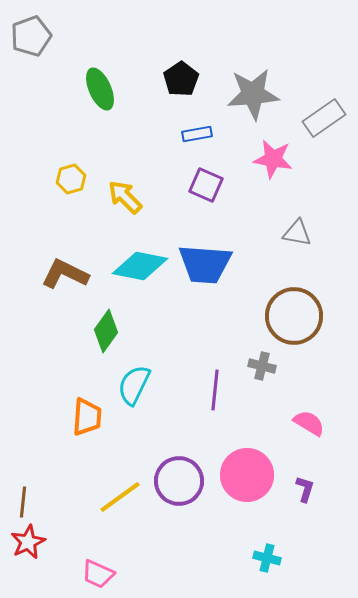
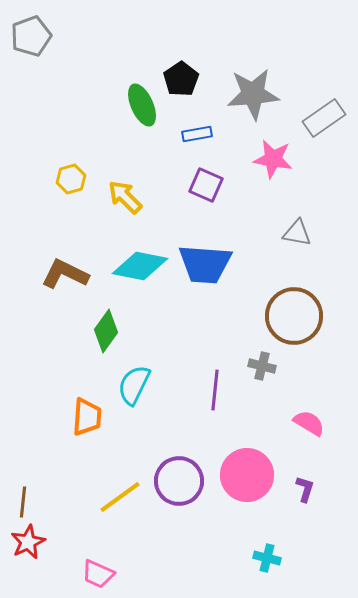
green ellipse: moved 42 px right, 16 px down
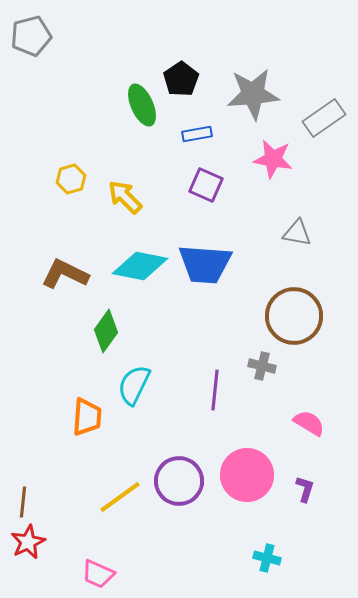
gray pentagon: rotated 6 degrees clockwise
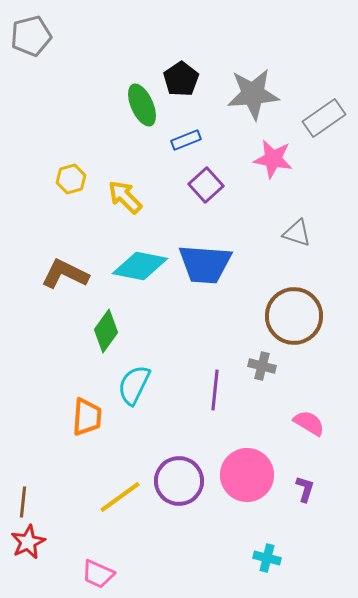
blue rectangle: moved 11 px left, 6 px down; rotated 12 degrees counterclockwise
purple square: rotated 24 degrees clockwise
gray triangle: rotated 8 degrees clockwise
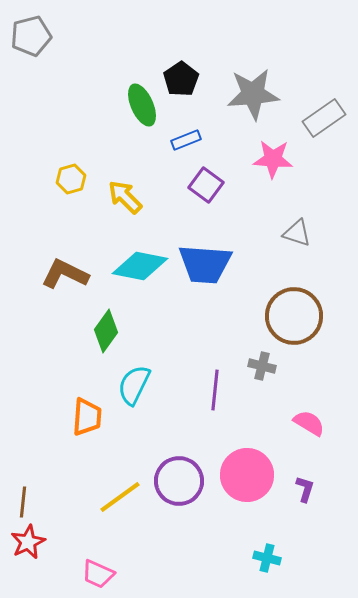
pink star: rotated 6 degrees counterclockwise
purple square: rotated 12 degrees counterclockwise
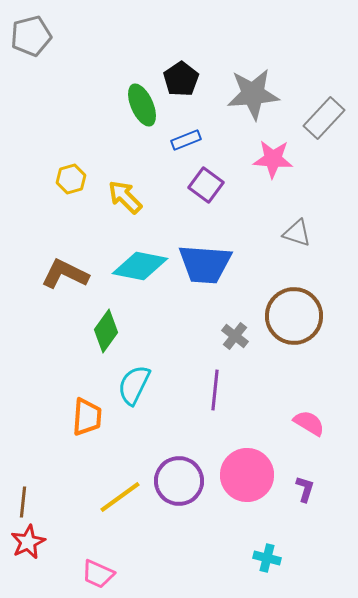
gray rectangle: rotated 12 degrees counterclockwise
gray cross: moved 27 px left, 30 px up; rotated 24 degrees clockwise
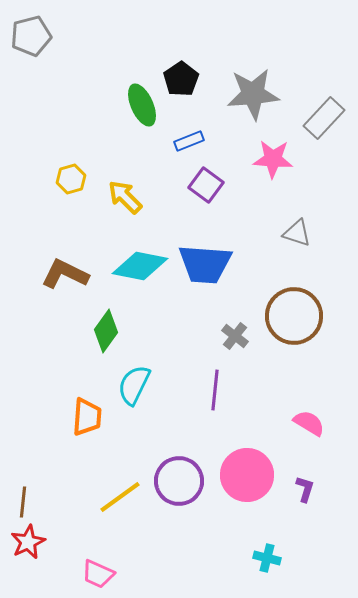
blue rectangle: moved 3 px right, 1 px down
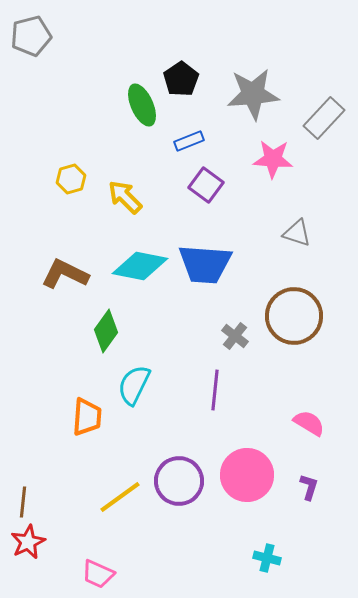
purple L-shape: moved 4 px right, 2 px up
